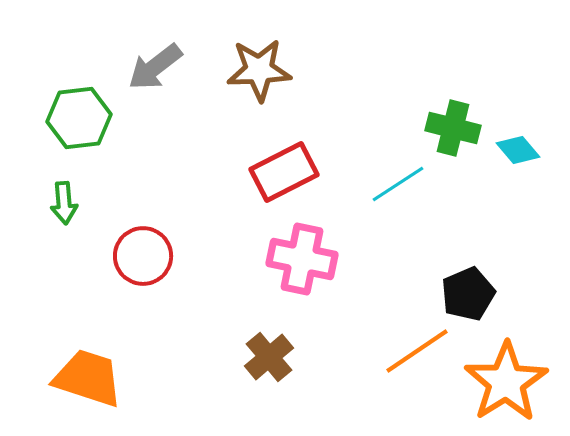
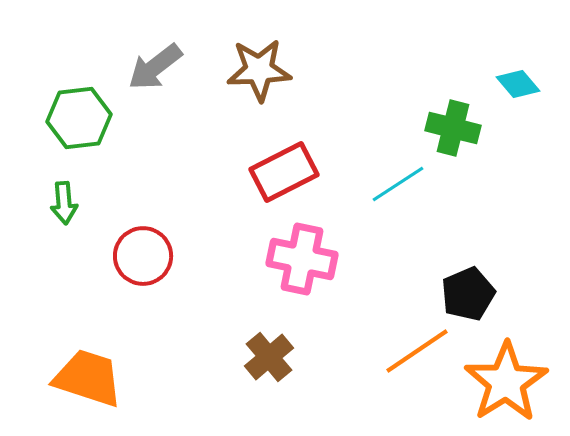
cyan diamond: moved 66 px up
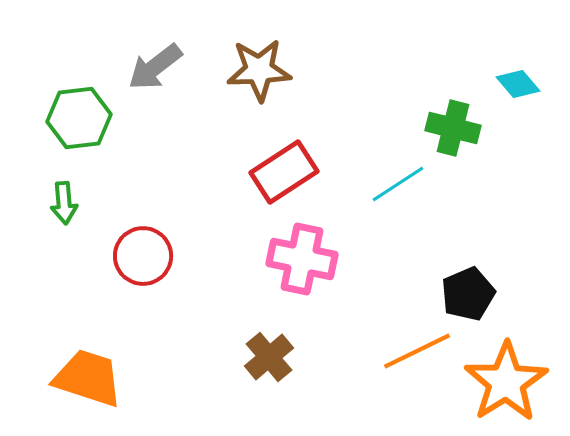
red rectangle: rotated 6 degrees counterclockwise
orange line: rotated 8 degrees clockwise
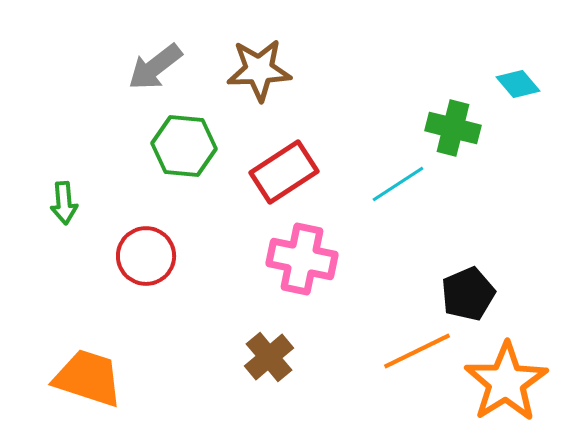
green hexagon: moved 105 px right, 28 px down; rotated 12 degrees clockwise
red circle: moved 3 px right
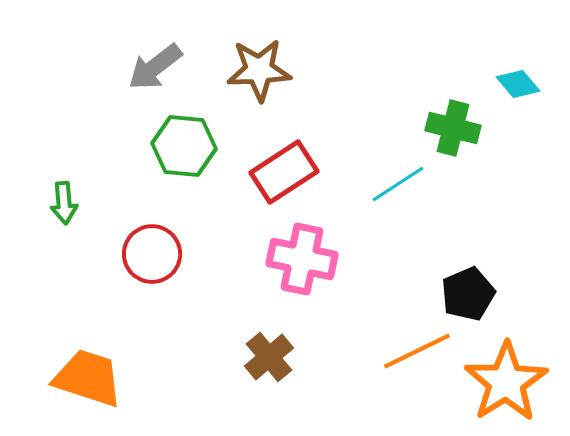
red circle: moved 6 px right, 2 px up
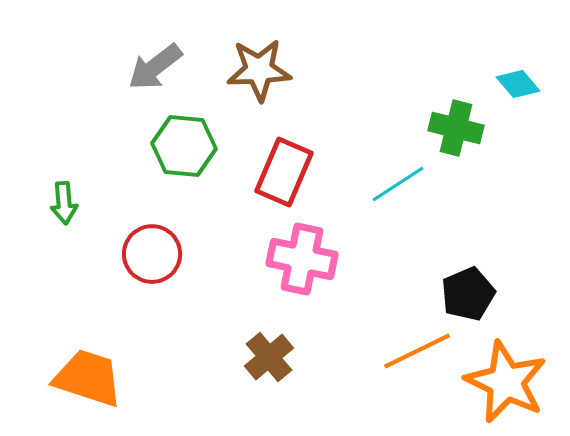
green cross: moved 3 px right
red rectangle: rotated 34 degrees counterclockwise
orange star: rotated 14 degrees counterclockwise
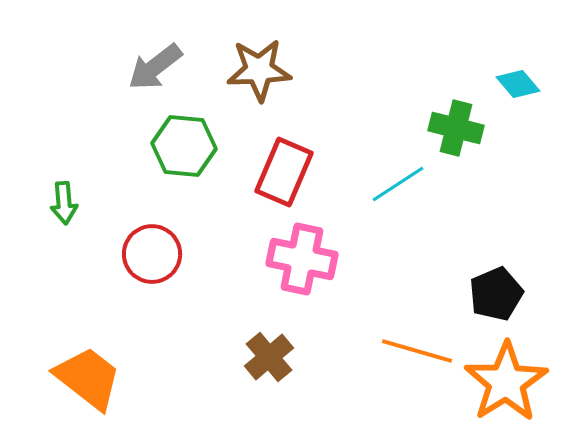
black pentagon: moved 28 px right
orange line: rotated 42 degrees clockwise
orange trapezoid: rotated 20 degrees clockwise
orange star: rotated 14 degrees clockwise
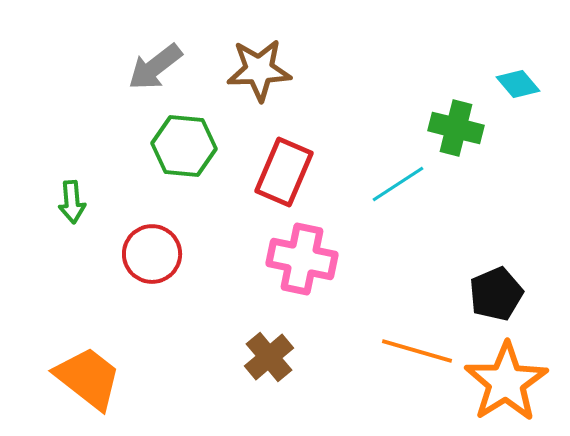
green arrow: moved 8 px right, 1 px up
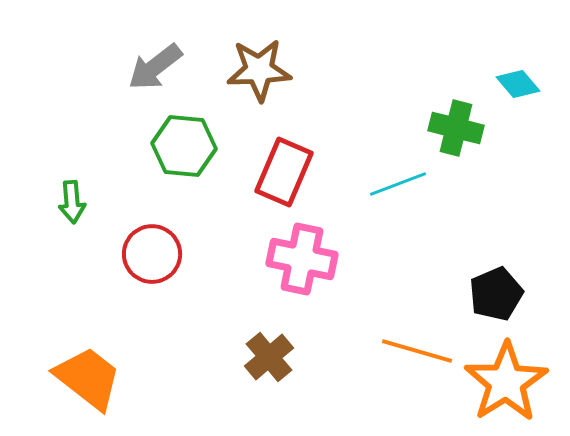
cyan line: rotated 12 degrees clockwise
